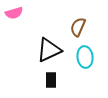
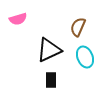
pink semicircle: moved 4 px right, 6 px down
cyan ellipse: rotated 15 degrees counterclockwise
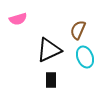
brown semicircle: moved 3 px down
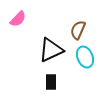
pink semicircle: rotated 30 degrees counterclockwise
black triangle: moved 2 px right
black rectangle: moved 2 px down
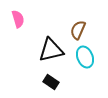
pink semicircle: rotated 60 degrees counterclockwise
black triangle: rotated 12 degrees clockwise
black rectangle: rotated 56 degrees counterclockwise
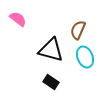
pink semicircle: rotated 36 degrees counterclockwise
black triangle: rotated 28 degrees clockwise
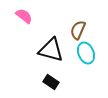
pink semicircle: moved 6 px right, 3 px up
cyan ellipse: moved 1 px right, 4 px up
